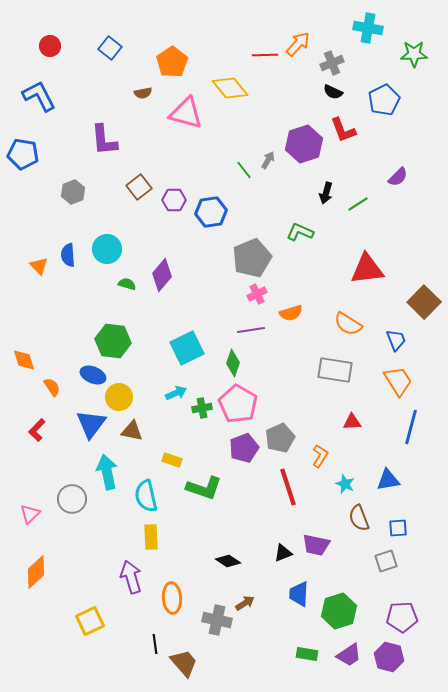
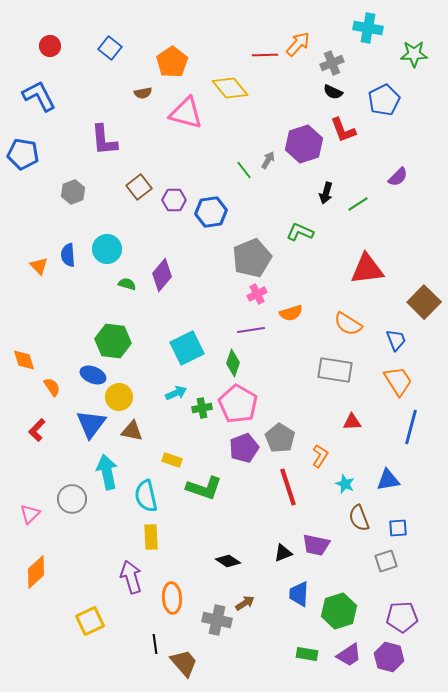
gray pentagon at (280, 438): rotated 16 degrees counterclockwise
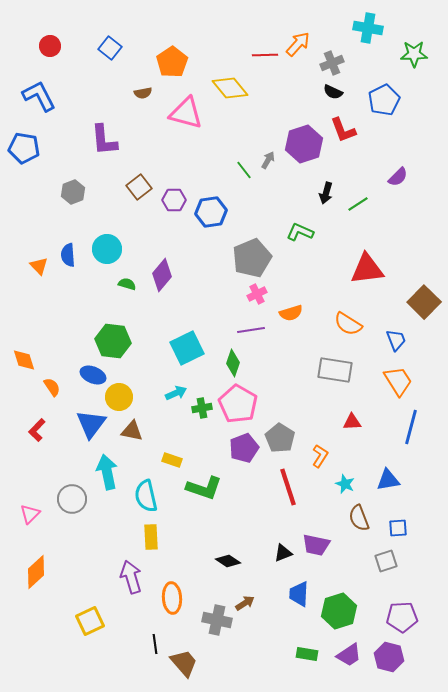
blue pentagon at (23, 154): moved 1 px right, 6 px up
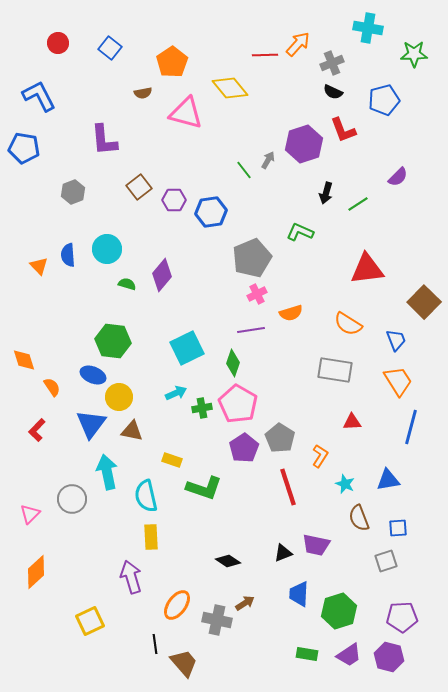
red circle at (50, 46): moved 8 px right, 3 px up
blue pentagon at (384, 100): rotated 12 degrees clockwise
purple pentagon at (244, 448): rotated 12 degrees counterclockwise
orange ellipse at (172, 598): moved 5 px right, 7 px down; rotated 40 degrees clockwise
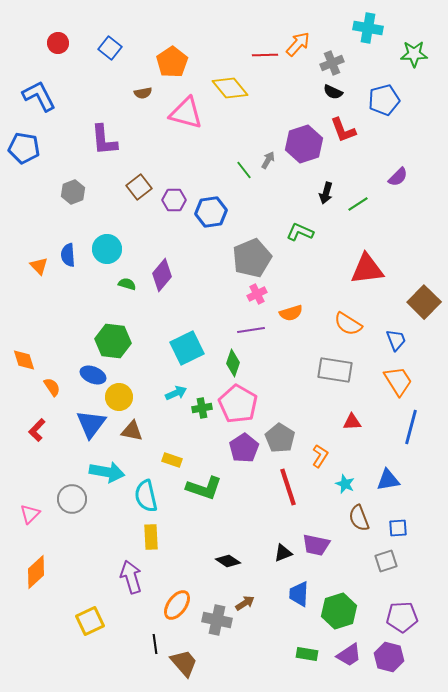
cyan arrow at (107, 472): rotated 112 degrees clockwise
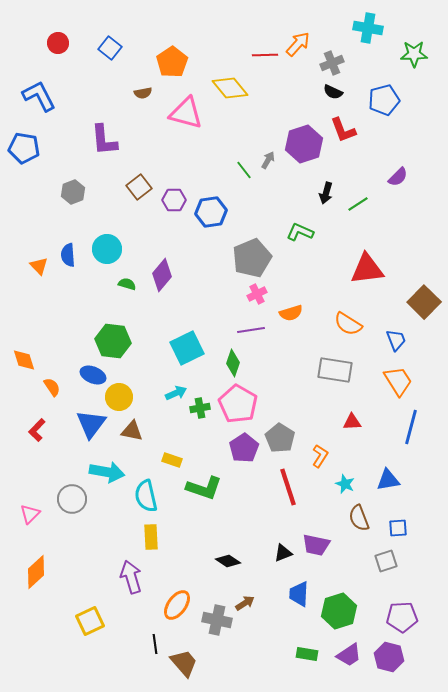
green cross at (202, 408): moved 2 px left
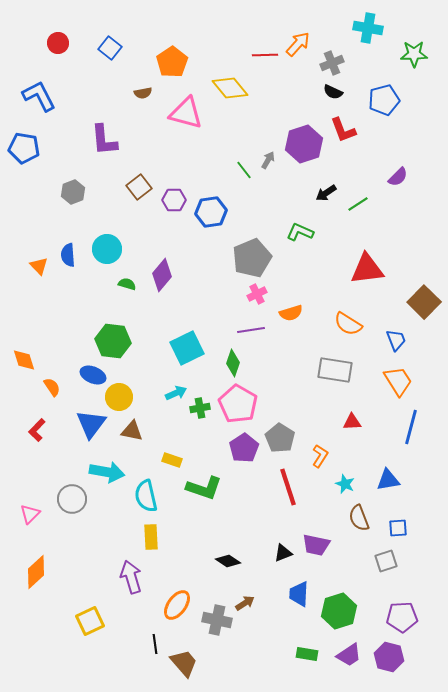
black arrow at (326, 193): rotated 40 degrees clockwise
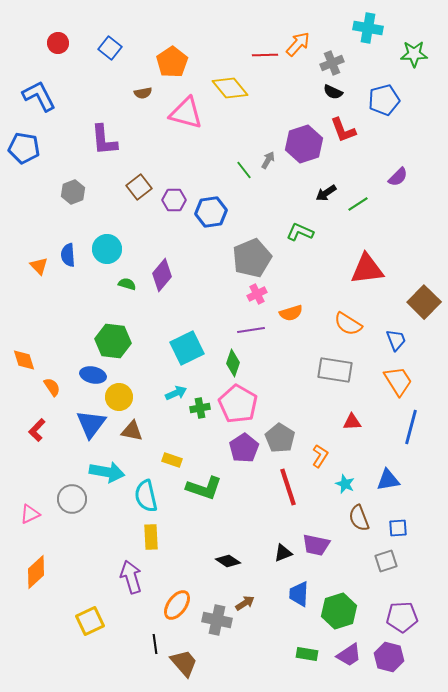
blue ellipse at (93, 375): rotated 10 degrees counterclockwise
pink triangle at (30, 514): rotated 20 degrees clockwise
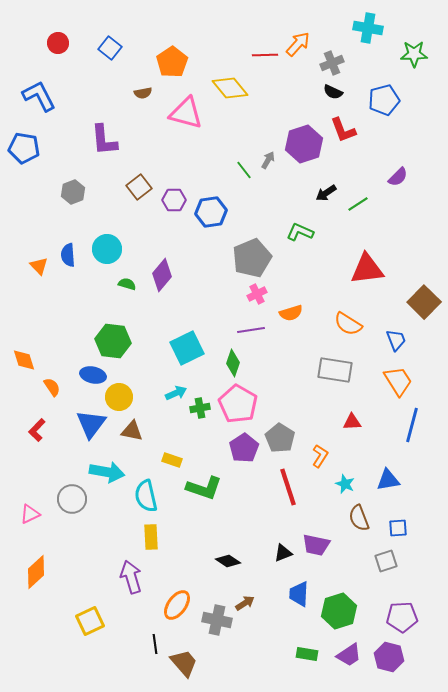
blue line at (411, 427): moved 1 px right, 2 px up
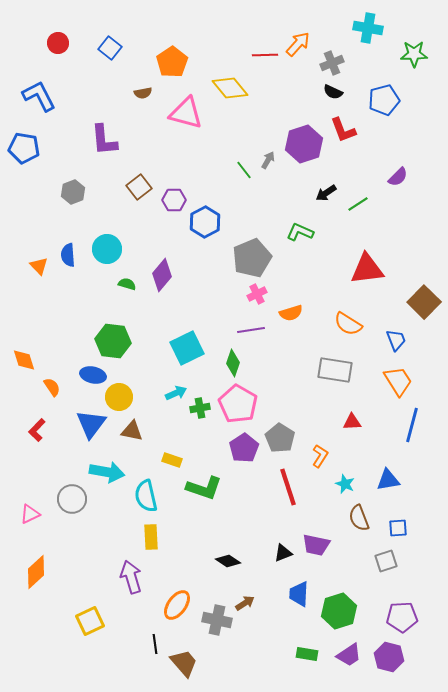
blue hexagon at (211, 212): moved 6 px left, 10 px down; rotated 20 degrees counterclockwise
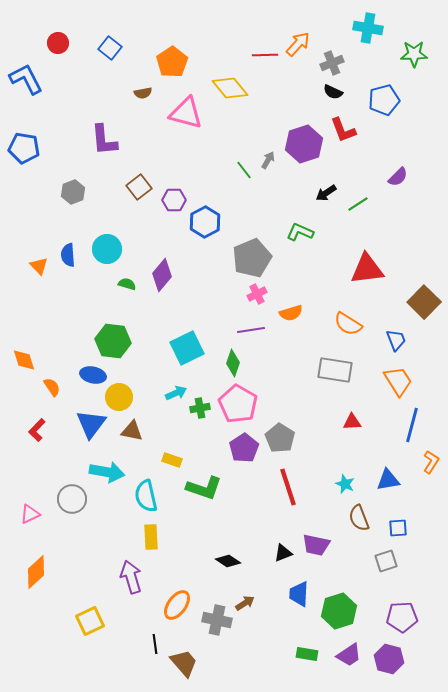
blue L-shape at (39, 96): moved 13 px left, 17 px up
orange L-shape at (320, 456): moved 111 px right, 6 px down
purple hexagon at (389, 657): moved 2 px down
